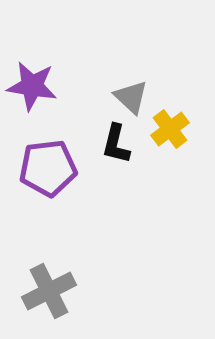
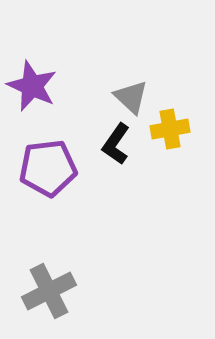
purple star: rotated 15 degrees clockwise
yellow cross: rotated 27 degrees clockwise
black L-shape: rotated 21 degrees clockwise
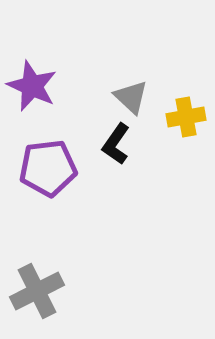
yellow cross: moved 16 px right, 12 px up
gray cross: moved 12 px left
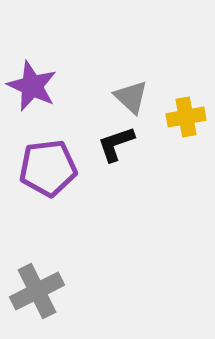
black L-shape: rotated 36 degrees clockwise
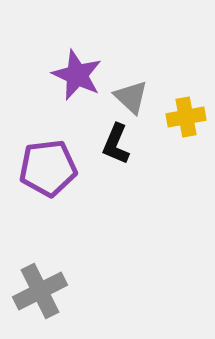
purple star: moved 45 px right, 11 px up
black L-shape: rotated 48 degrees counterclockwise
gray cross: moved 3 px right
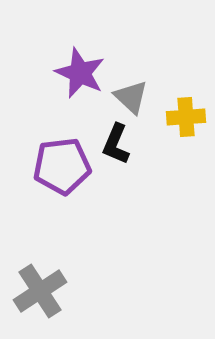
purple star: moved 3 px right, 2 px up
yellow cross: rotated 6 degrees clockwise
purple pentagon: moved 14 px right, 2 px up
gray cross: rotated 6 degrees counterclockwise
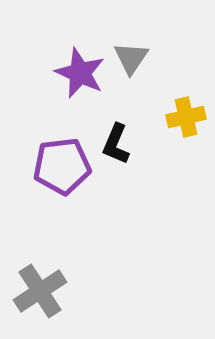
gray triangle: moved 39 px up; rotated 21 degrees clockwise
yellow cross: rotated 9 degrees counterclockwise
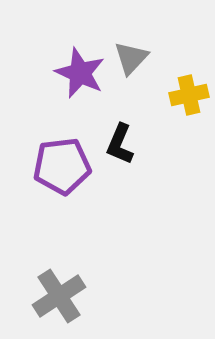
gray triangle: rotated 9 degrees clockwise
yellow cross: moved 3 px right, 22 px up
black L-shape: moved 4 px right
gray cross: moved 19 px right, 5 px down
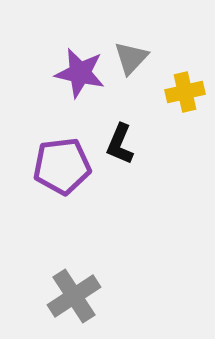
purple star: rotated 12 degrees counterclockwise
yellow cross: moved 4 px left, 3 px up
gray cross: moved 15 px right
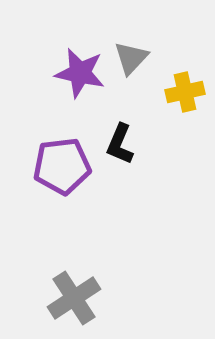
gray cross: moved 2 px down
